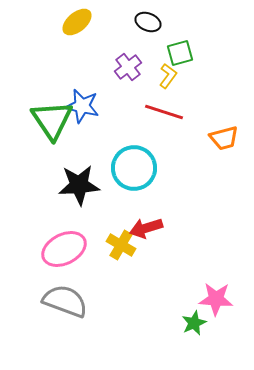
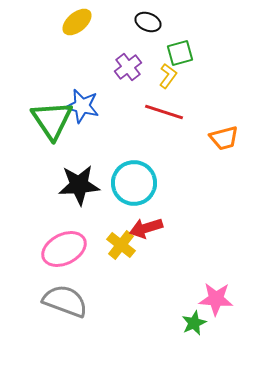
cyan circle: moved 15 px down
yellow cross: rotated 8 degrees clockwise
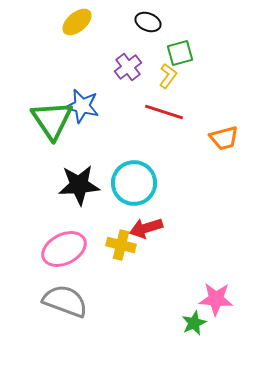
yellow cross: rotated 24 degrees counterclockwise
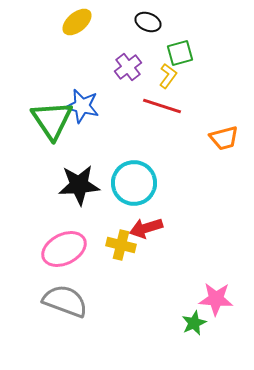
red line: moved 2 px left, 6 px up
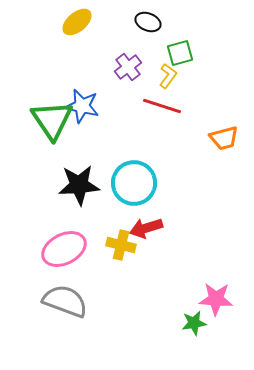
green star: rotated 15 degrees clockwise
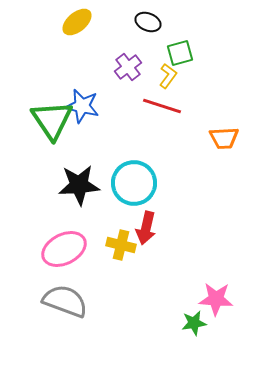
orange trapezoid: rotated 12 degrees clockwise
red arrow: rotated 60 degrees counterclockwise
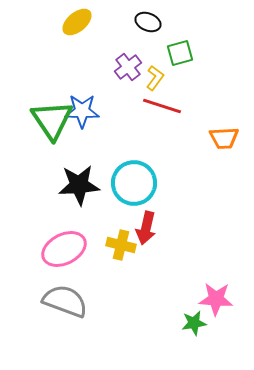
yellow L-shape: moved 13 px left, 2 px down
blue star: moved 5 px down; rotated 12 degrees counterclockwise
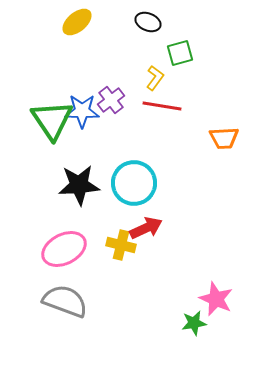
purple cross: moved 17 px left, 33 px down
red line: rotated 9 degrees counterclockwise
red arrow: rotated 128 degrees counterclockwise
pink star: rotated 20 degrees clockwise
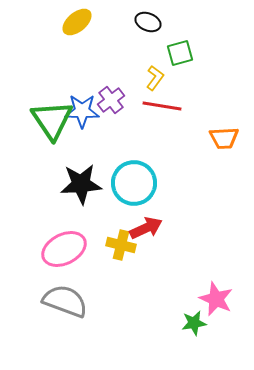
black star: moved 2 px right, 1 px up
